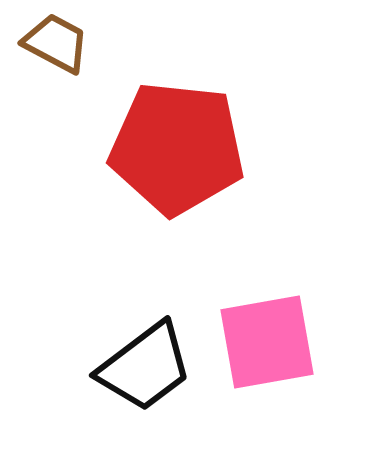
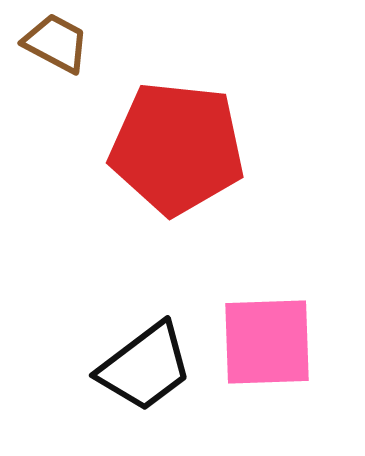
pink square: rotated 8 degrees clockwise
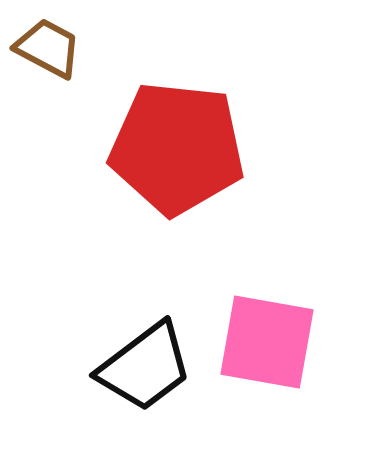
brown trapezoid: moved 8 px left, 5 px down
pink square: rotated 12 degrees clockwise
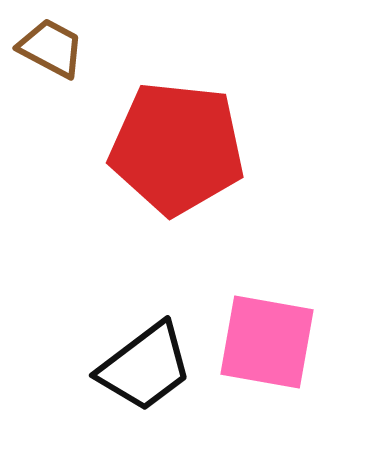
brown trapezoid: moved 3 px right
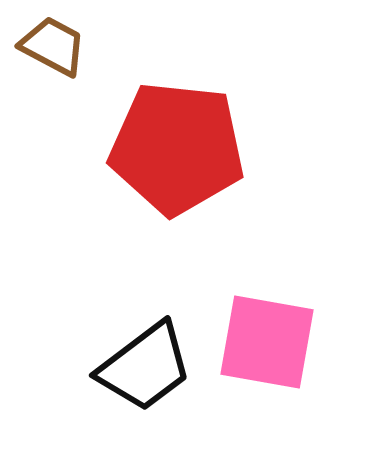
brown trapezoid: moved 2 px right, 2 px up
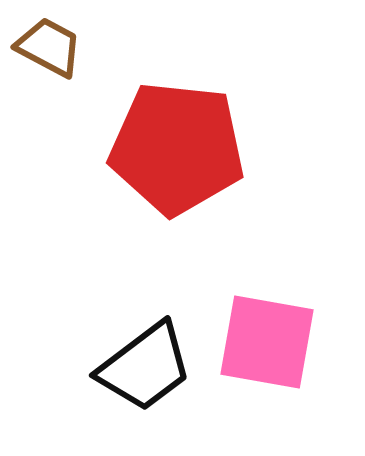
brown trapezoid: moved 4 px left, 1 px down
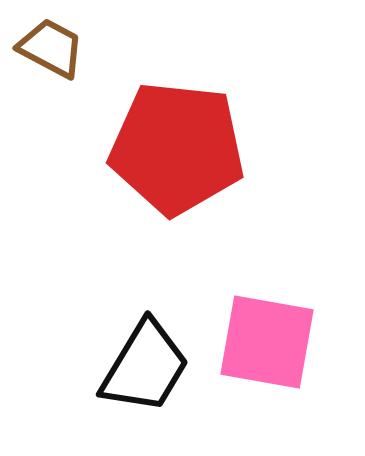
brown trapezoid: moved 2 px right, 1 px down
black trapezoid: rotated 22 degrees counterclockwise
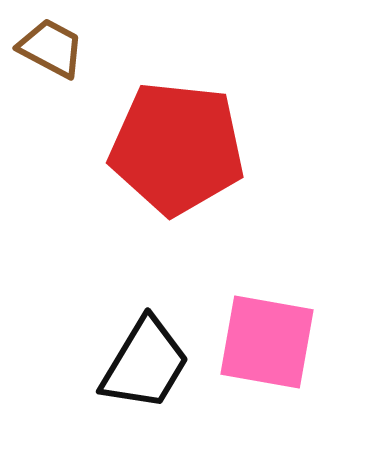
black trapezoid: moved 3 px up
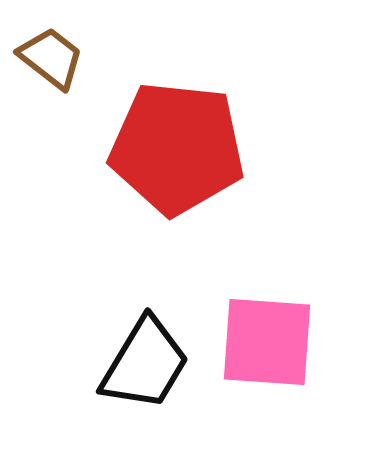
brown trapezoid: moved 10 px down; rotated 10 degrees clockwise
pink square: rotated 6 degrees counterclockwise
